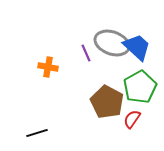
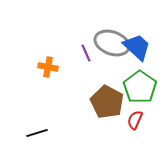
green pentagon: rotated 8 degrees counterclockwise
red semicircle: moved 3 px right, 1 px down; rotated 12 degrees counterclockwise
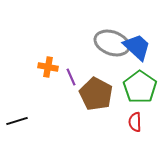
purple line: moved 15 px left, 24 px down
brown pentagon: moved 11 px left, 8 px up
red semicircle: moved 2 px down; rotated 24 degrees counterclockwise
black line: moved 20 px left, 12 px up
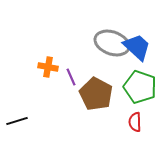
green pentagon: rotated 16 degrees counterclockwise
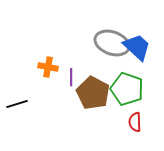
purple line: rotated 24 degrees clockwise
green pentagon: moved 13 px left, 2 px down
brown pentagon: moved 3 px left, 1 px up
black line: moved 17 px up
